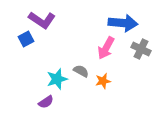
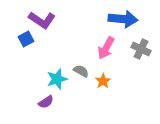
blue arrow: moved 4 px up
orange star: rotated 21 degrees counterclockwise
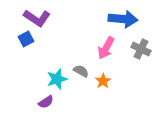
purple L-shape: moved 5 px left, 2 px up
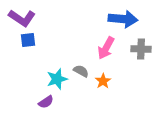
purple L-shape: moved 15 px left
blue square: moved 2 px right, 1 px down; rotated 21 degrees clockwise
gray cross: rotated 24 degrees counterclockwise
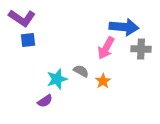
blue arrow: moved 1 px right, 8 px down
purple semicircle: moved 1 px left, 1 px up
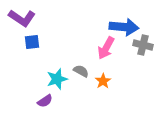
blue square: moved 4 px right, 2 px down
gray cross: moved 2 px right, 4 px up; rotated 12 degrees clockwise
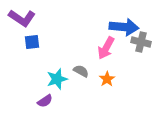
gray cross: moved 2 px left, 3 px up
orange star: moved 4 px right, 2 px up
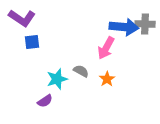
gray cross: moved 4 px right, 18 px up; rotated 12 degrees counterclockwise
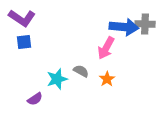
blue square: moved 8 px left
purple semicircle: moved 10 px left, 2 px up
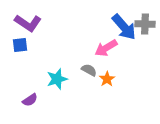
purple L-shape: moved 6 px right, 5 px down
blue arrow: rotated 44 degrees clockwise
blue square: moved 4 px left, 3 px down
pink arrow: rotated 30 degrees clockwise
gray semicircle: moved 8 px right, 1 px up
purple semicircle: moved 5 px left, 1 px down
